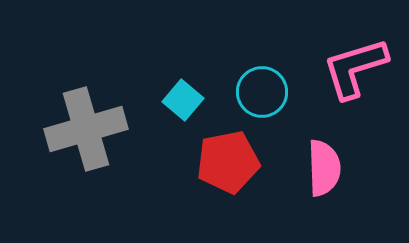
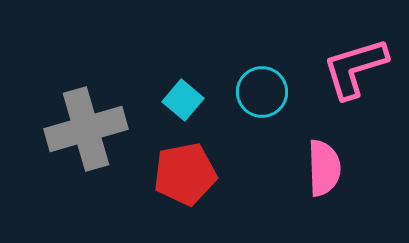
red pentagon: moved 43 px left, 12 px down
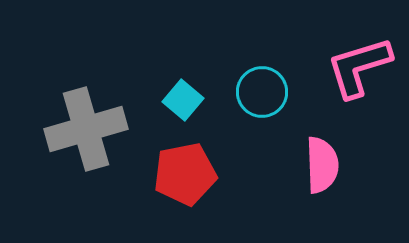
pink L-shape: moved 4 px right, 1 px up
pink semicircle: moved 2 px left, 3 px up
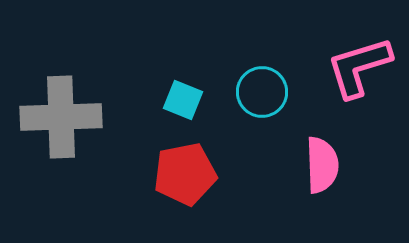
cyan square: rotated 18 degrees counterclockwise
gray cross: moved 25 px left, 12 px up; rotated 14 degrees clockwise
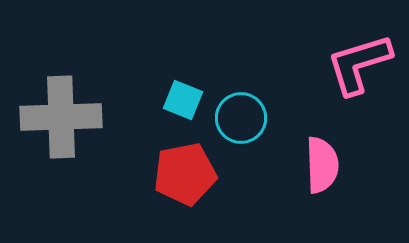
pink L-shape: moved 3 px up
cyan circle: moved 21 px left, 26 px down
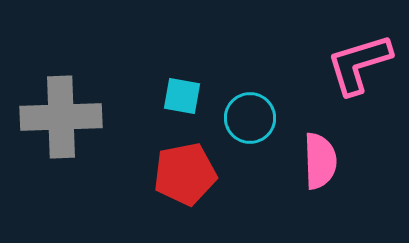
cyan square: moved 1 px left, 4 px up; rotated 12 degrees counterclockwise
cyan circle: moved 9 px right
pink semicircle: moved 2 px left, 4 px up
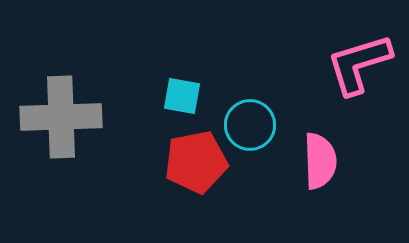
cyan circle: moved 7 px down
red pentagon: moved 11 px right, 12 px up
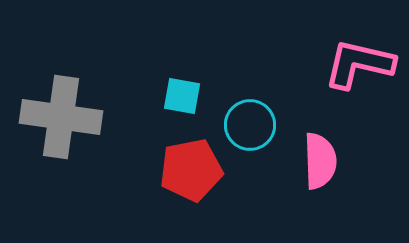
pink L-shape: rotated 30 degrees clockwise
gray cross: rotated 10 degrees clockwise
red pentagon: moved 5 px left, 8 px down
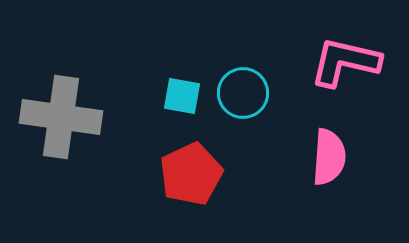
pink L-shape: moved 14 px left, 2 px up
cyan circle: moved 7 px left, 32 px up
pink semicircle: moved 9 px right, 4 px up; rotated 6 degrees clockwise
red pentagon: moved 4 px down; rotated 14 degrees counterclockwise
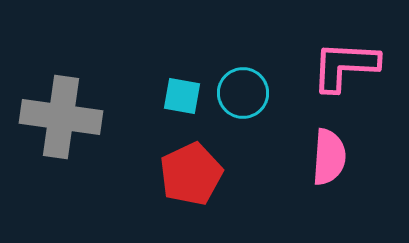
pink L-shape: moved 4 px down; rotated 10 degrees counterclockwise
